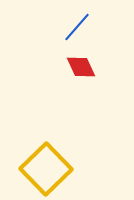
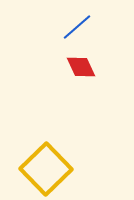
blue line: rotated 8 degrees clockwise
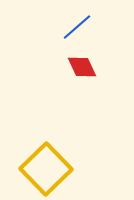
red diamond: moved 1 px right
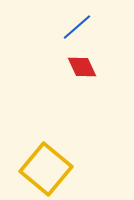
yellow square: rotated 6 degrees counterclockwise
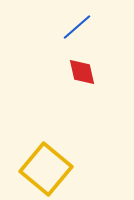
red diamond: moved 5 px down; rotated 12 degrees clockwise
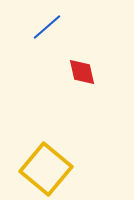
blue line: moved 30 px left
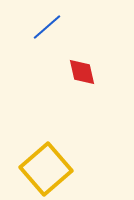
yellow square: rotated 9 degrees clockwise
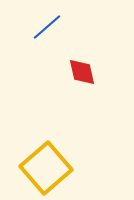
yellow square: moved 1 px up
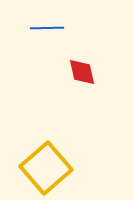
blue line: moved 1 px down; rotated 40 degrees clockwise
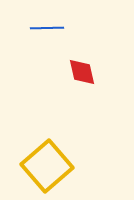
yellow square: moved 1 px right, 2 px up
